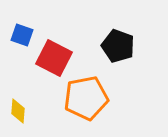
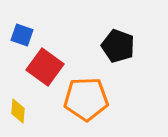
red square: moved 9 px left, 9 px down; rotated 9 degrees clockwise
orange pentagon: moved 1 px down; rotated 9 degrees clockwise
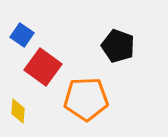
blue square: rotated 15 degrees clockwise
red square: moved 2 px left
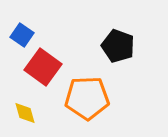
orange pentagon: moved 1 px right, 1 px up
yellow diamond: moved 7 px right, 2 px down; rotated 20 degrees counterclockwise
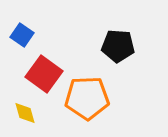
black pentagon: rotated 16 degrees counterclockwise
red square: moved 1 px right, 7 px down
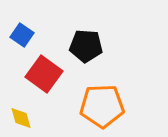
black pentagon: moved 32 px left
orange pentagon: moved 15 px right, 8 px down
yellow diamond: moved 4 px left, 5 px down
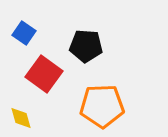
blue square: moved 2 px right, 2 px up
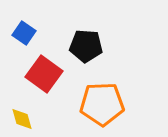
orange pentagon: moved 2 px up
yellow diamond: moved 1 px right, 1 px down
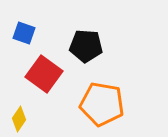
blue square: rotated 15 degrees counterclockwise
orange pentagon: rotated 12 degrees clockwise
yellow diamond: moved 3 px left; rotated 50 degrees clockwise
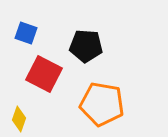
blue square: moved 2 px right
red square: rotated 9 degrees counterclockwise
yellow diamond: rotated 15 degrees counterclockwise
